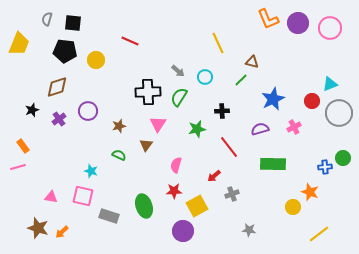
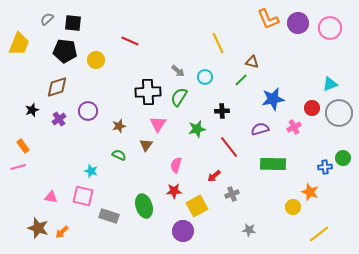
gray semicircle at (47, 19): rotated 32 degrees clockwise
blue star at (273, 99): rotated 15 degrees clockwise
red circle at (312, 101): moved 7 px down
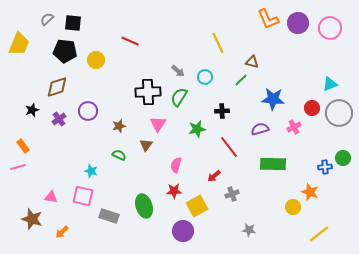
blue star at (273, 99): rotated 15 degrees clockwise
brown star at (38, 228): moved 6 px left, 9 px up
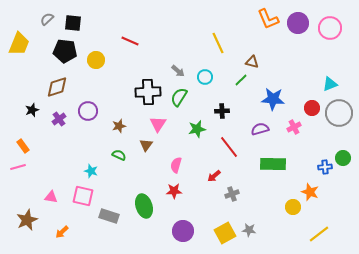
yellow square at (197, 206): moved 28 px right, 27 px down
brown star at (32, 219): moved 5 px left, 1 px down; rotated 30 degrees clockwise
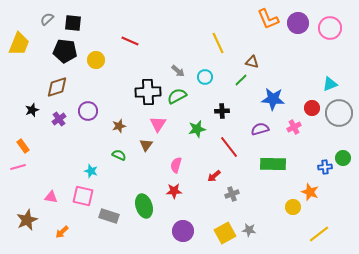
green semicircle at (179, 97): moved 2 px left, 1 px up; rotated 30 degrees clockwise
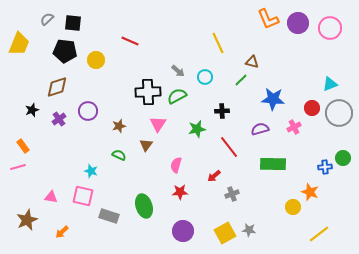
red star at (174, 191): moved 6 px right, 1 px down
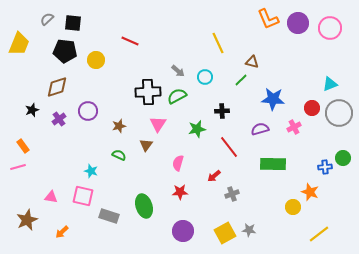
pink semicircle at (176, 165): moved 2 px right, 2 px up
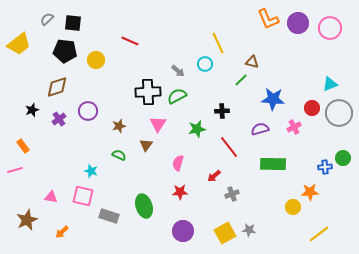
yellow trapezoid at (19, 44): rotated 30 degrees clockwise
cyan circle at (205, 77): moved 13 px up
pink line at (18, 167): moved 3 px left, 3 px down
orange star at (310, 192): rotated 24 degrees counterclockwise
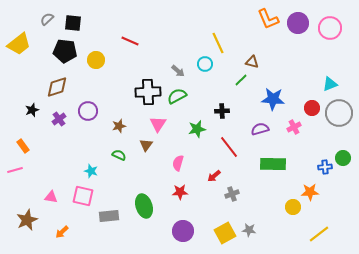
gray rectangle at (109, 216): rotated 24 degrees counterclockwise
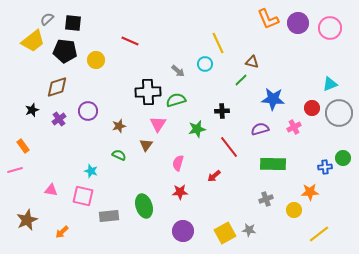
yellow trapezoid at (19, 44): moved 14 px right, 3 px up
green semicircle at (177, 96): moved 1 px left, 4 px down; rotated 12 degrees clockwise
gray cross at (232, 194): moved 34 px right, 5 px down
pink triangle at (51, 197): moved 7 px up
yellow circle at (293, 207): moved 1 px right, 3 px down
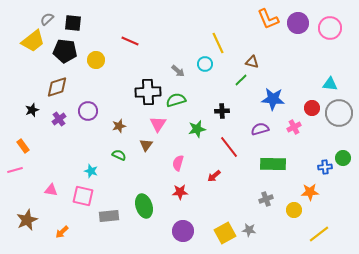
cyan triangle at (330, 84): rotated 28 degrees clockwise
